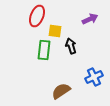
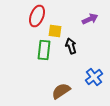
blue cross: rotated 12 degrees counterclockwise
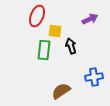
blue cross: rotated 30 degrees clockwise
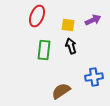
purple arrow: moved 3 px right, 1 px down
yellow square: moved 13 px right, 6 px up
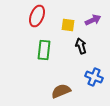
black arrow: moved 10 px right
blue cross: rotated 30 degrees clockwise
brown semicircle: rotated 12 degrees clockwise
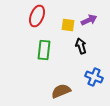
purple arrow: moved 4 px left
